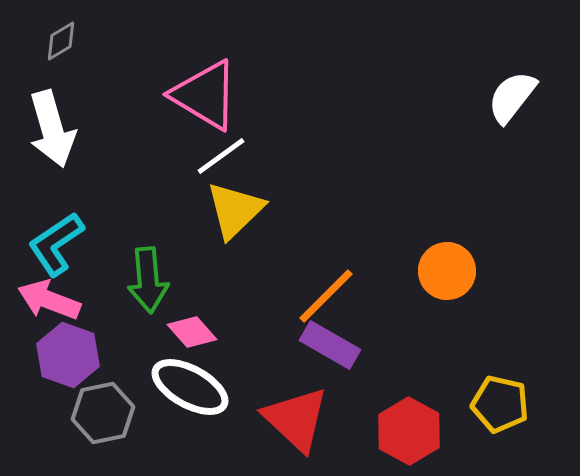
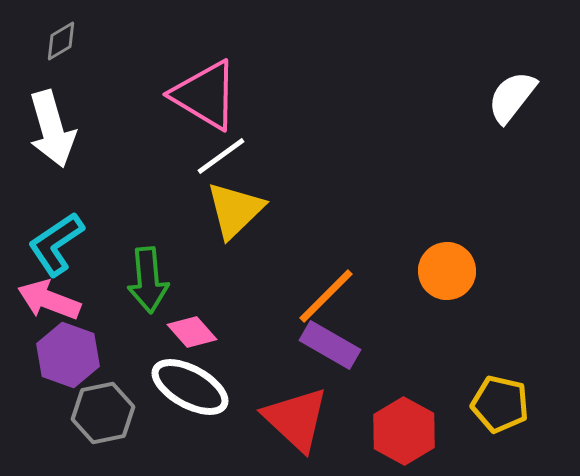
red hexagon: moved 5 px left
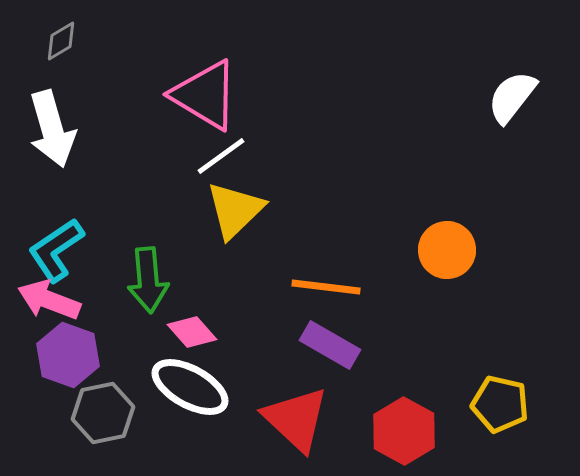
cyan L-shape: moved 6 px down
orange circle: moved 21 px up
orange line: moved 9 px up; rotated 52 degrees clockwise
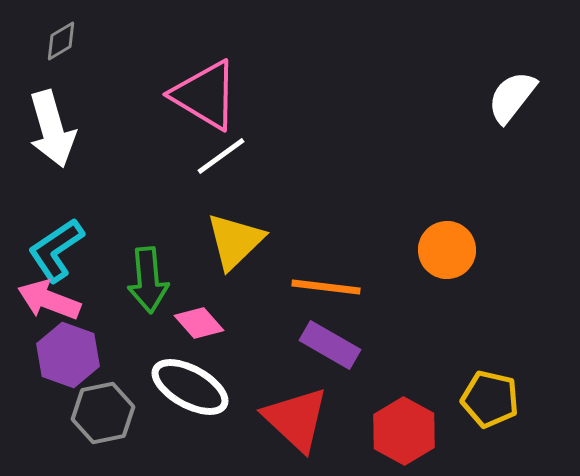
yellow triangle: moved 31 px down
pink diamond: moved 7 px right, 9 px up
yellow pentagon: moved 10 px left, 5 px up
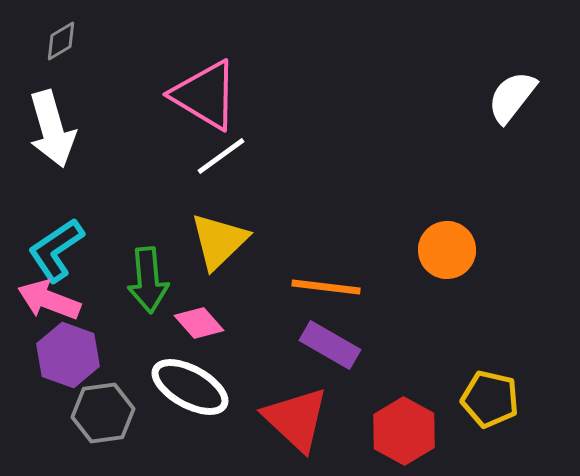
yellow triangle: moved 16 px left
gray hexagon: rotated 4 degrees clockwise
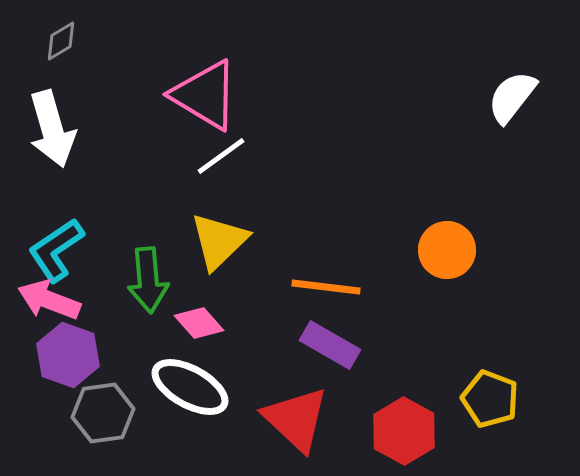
yellow pentagon: rotated 8 degrees clockwise
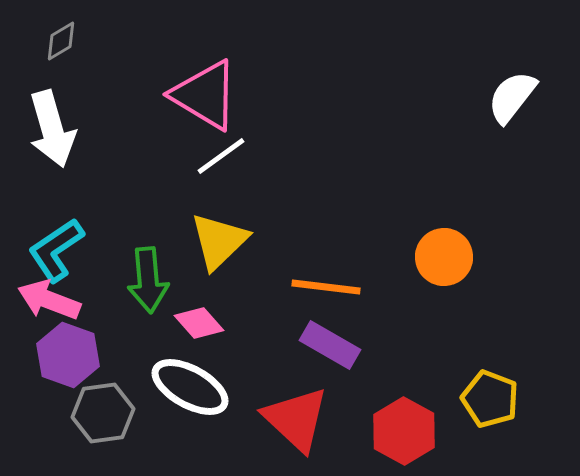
orange circle: moved 3 px left, 7 px down
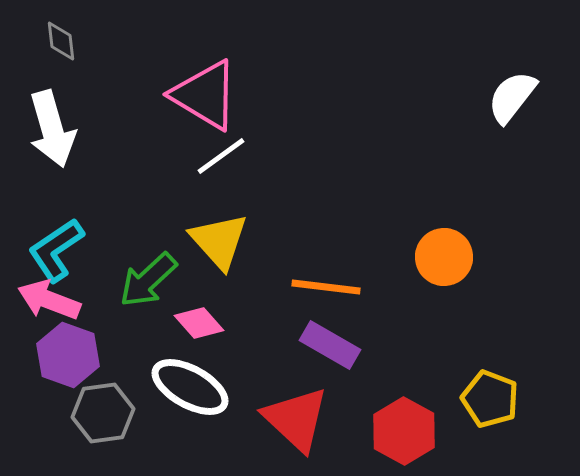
gray diamond: rotated 66 degrees counterclockwise
yellow triangle: rotated 28 degrees counterclockwise
green arrow: rotated 52 degrees clockwise
